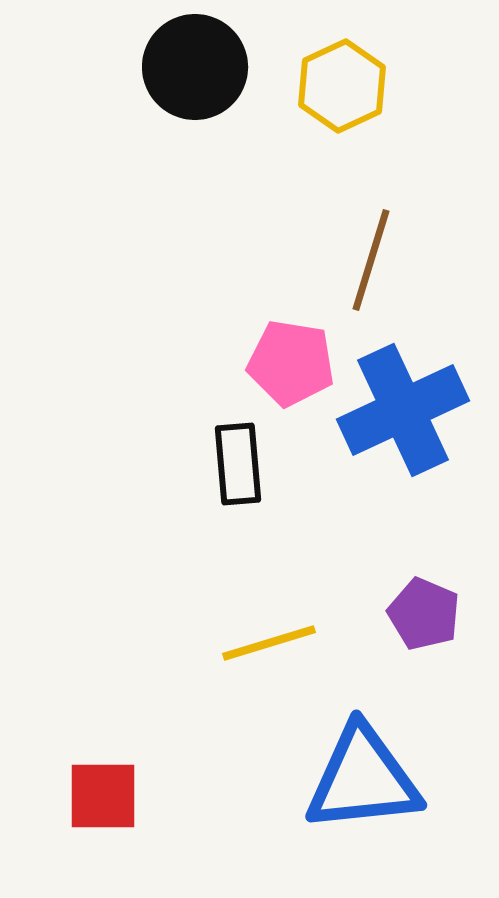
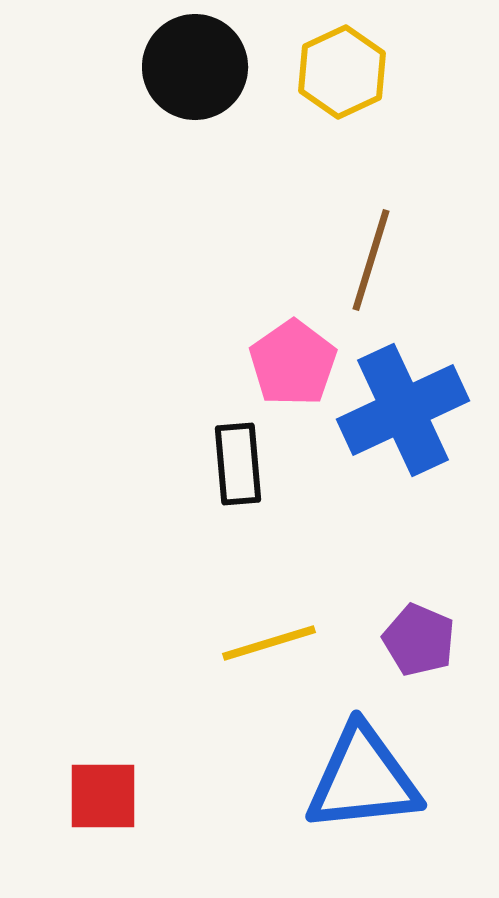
yellow hexagon: moved 14 px up
pink pentagon: moved 2 px right; rotated 28 degrees clockwise
purple pentagon: moved 5 px left, 26 px down
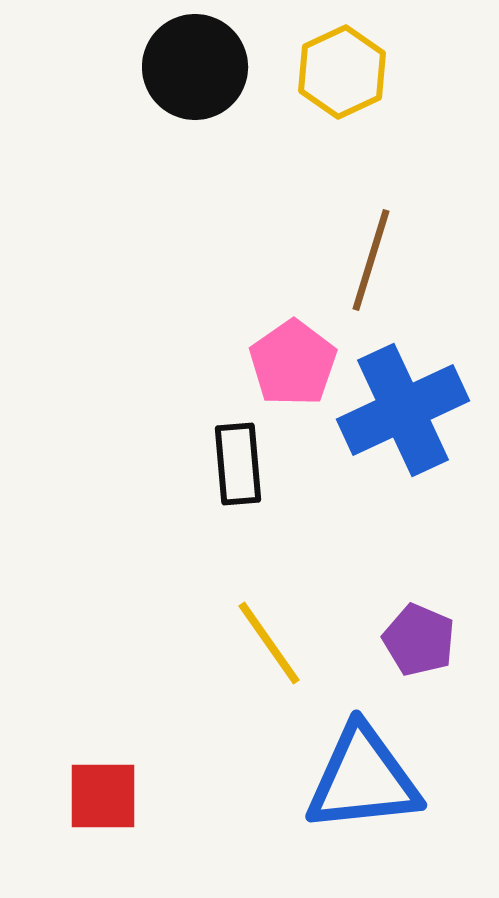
yellow line: rotated 72 degrees clockwise
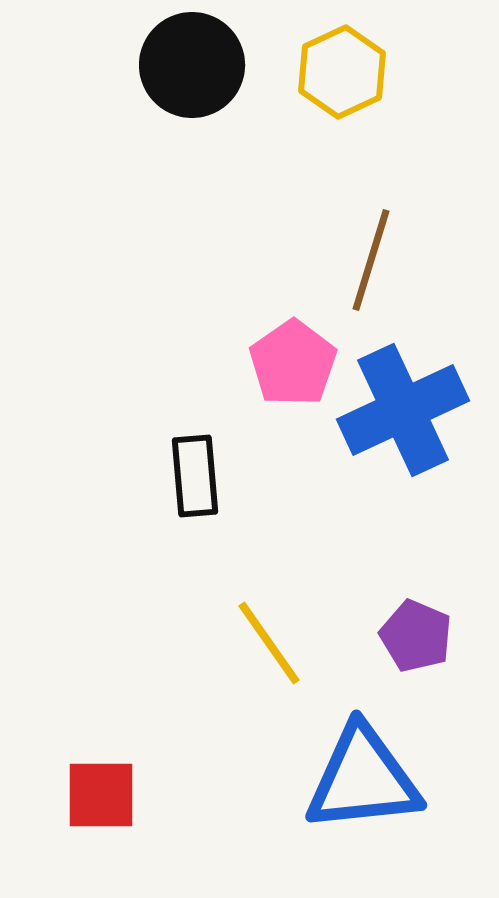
black circle: moved 3 px left, 2 px up
black rectangle: moved 43 px left, 12 px down
purple pentagon: moved 3 px left, 4 px up
red square: moved 2 px left, 1 px up
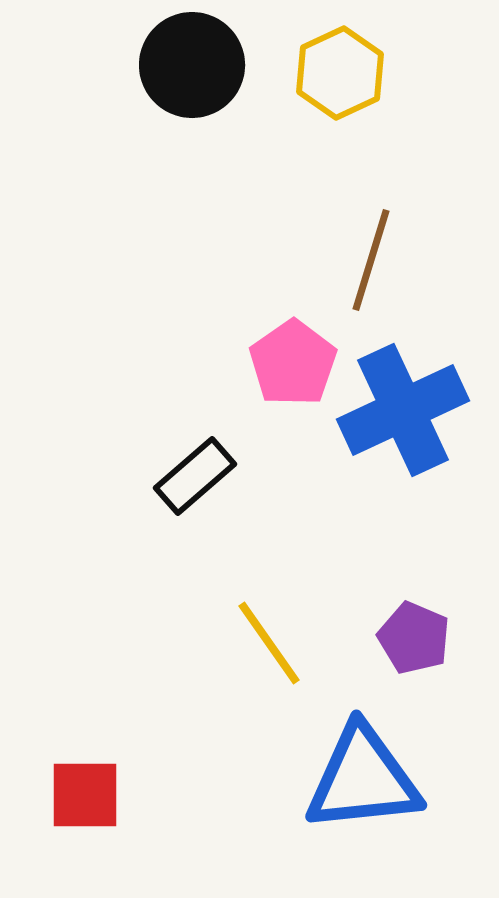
yellow hexagon: moved 2 px left, 1 px down
black rectangle: rotated 54 degrees clockwise
purple pentagon: moved 2 px left, 2 px down
red square: moved 16 px left
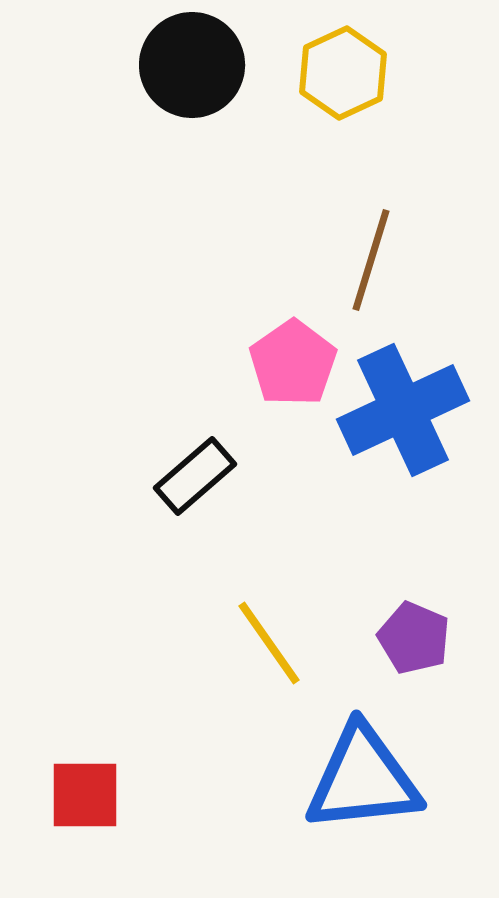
yellow hexagon: moved 3 px right
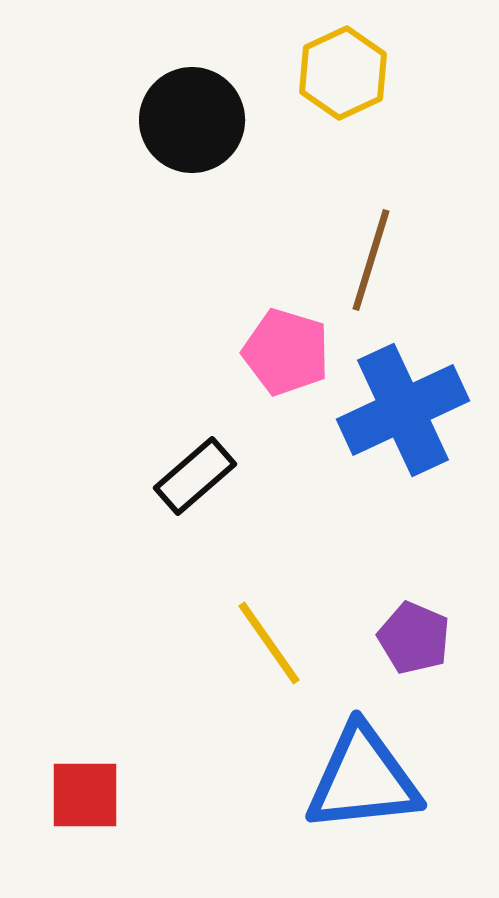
black circle: moved 55 px down
pink pentagon: moved 7 px left, 11 px up; rotated 20 degrees counterclockwise
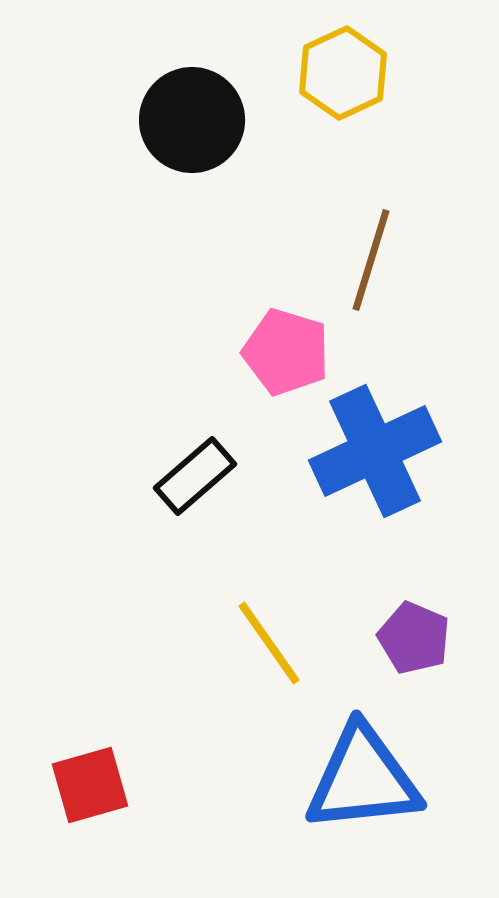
blue cross: moved 28 px left, 41 px down
red square: moved 5 px right, 10 px up; rotated 16 degrees counterclockwise
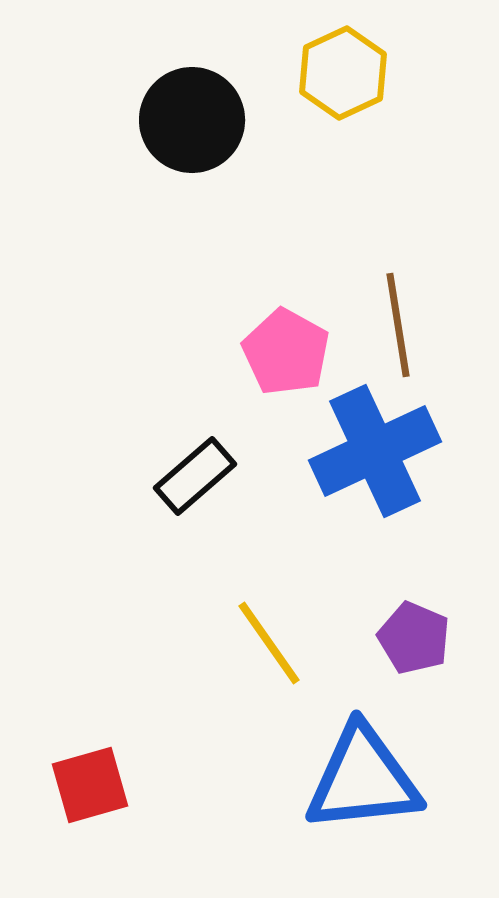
brown line: moved 27 px right, 65 px down; rotated 26 degrees counterclockwise
pink pentagon: rotated 12 degrees clockwise
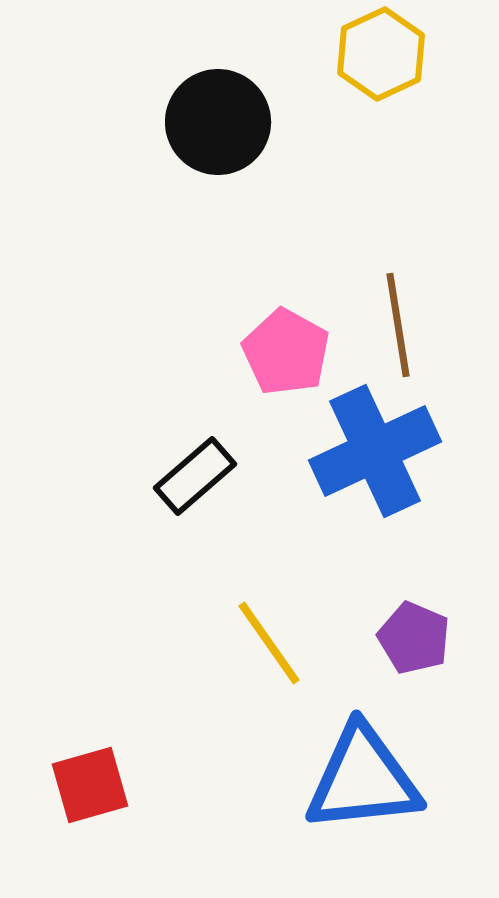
yellow hexagon: moved 38 px right, 19 px up
black circle: moved 26 px right, 2 px down
